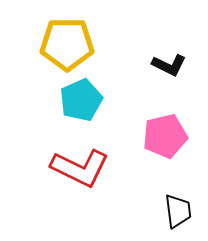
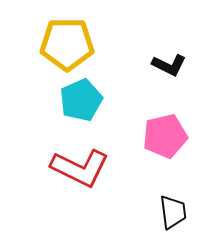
black trapezoid: moved 5 px left, 1 px down
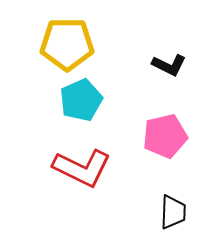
red L-shape: moved 2 px right
black trapezoid: rotated 9 degrees clockwise
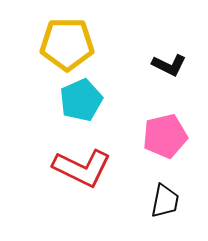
black trapezoid: moved 8 px left, 11 px up; rotated 9 degrees clockwise
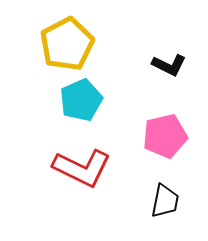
yellow pentagon: rotated 28 degrees counterclockwise
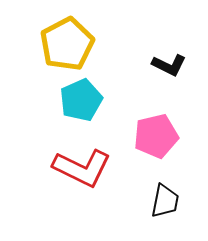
pink pentagon: moved 9 px left
